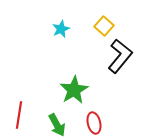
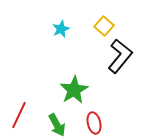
red line: rotated 16 degrees clockwise
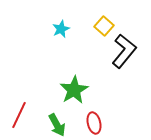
black L-shape: moved 4 px right, 5 px up
